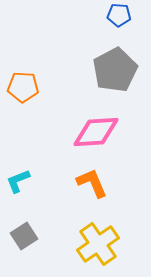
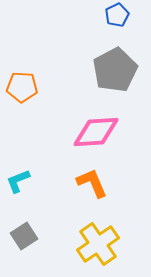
blue pentagon: moved 2 px left; rotated 30 degrees counterclockwise
orange pentagon: moved 1 px left
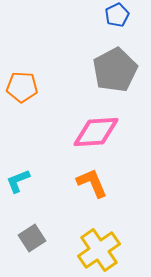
gray square: moved 8 px right, 2 px down
yellow cross: moved 1 px right, 6 px down
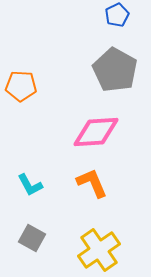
gray pentagon: rotated 15 degrees counterclockwise
orange pentagon: moved 1 px left, 1 px up
cyan L-shape: moved 12 px right, 4 px down; rotated 96 degrees counterclockwise
gray square: rotated 28 degrees counterclockwise
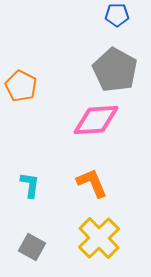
blue pentagon: rotated 25 degrees clockwise
orange pentagon: rotated 24 degrees clockwise
pink diamond: moved 12 px up
cyan L-shape: rotated 144 degrees counterclockwise
gray square: moved 9 px down
yellow cross: moved 12 px up; rotated 9 degrees counterclockwise
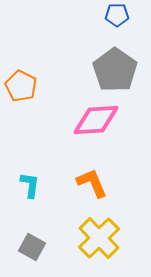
gray pentagon: rotated 6 degrees clockwise
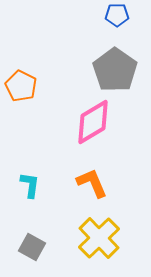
pink diamond: moved 3 px left, 2 px down; rotated 27 degrees counterclockwise
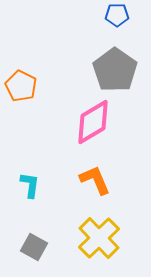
orange L-shape: moved 3 px right, 3 px up
gray square: moved 2 px right
